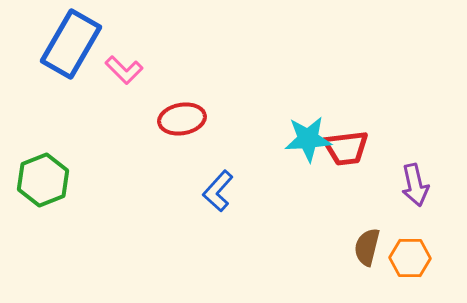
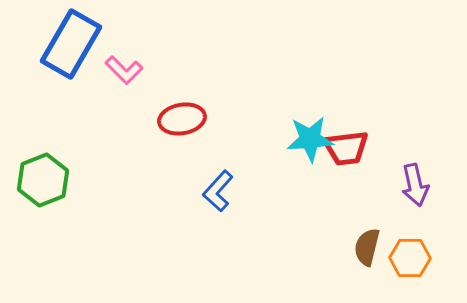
cyan star: moved 2 px right
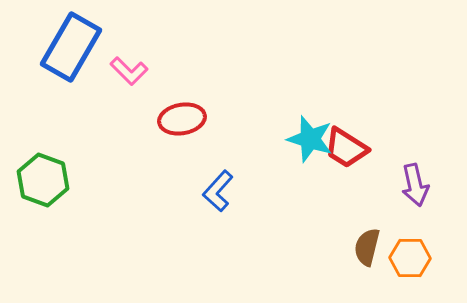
blue rectangle: moved 3 px down
pink L-shape: moved 5 px right, 1 px down
cyan star: rotated 21 degrees clockwise
red trapezoid: rotated 39 degrees clockwise
green hexagon: rotated 18 degrees counterclockwise
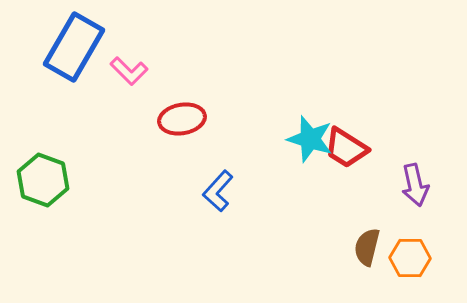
blue rectangle: moved 3 px right
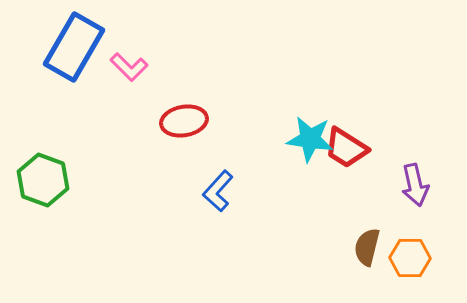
pink L-shape: moved 4 px up
red ellipse: moved 2 px right, 2 px down
cyan star: rotated 9 degrees counterclockwise
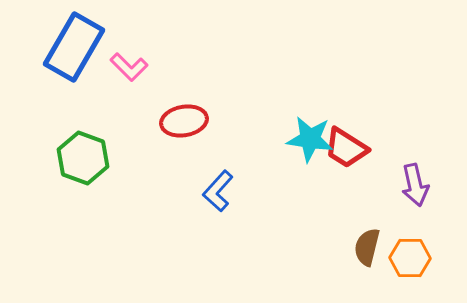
green hexagon: moved 40 px right, 22 px up
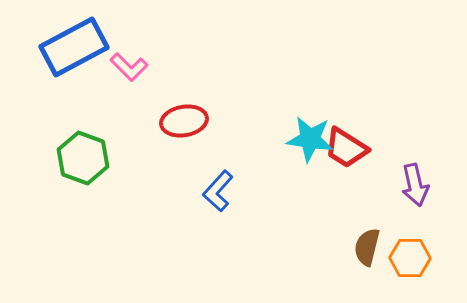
blue rectangle: rotated 32 degrees clockwise
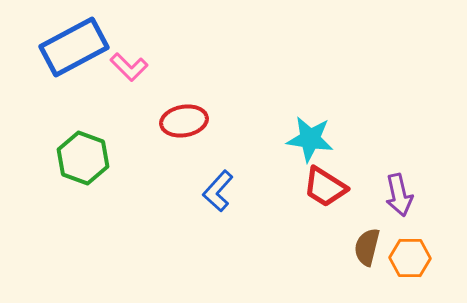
red trapezoid: moved 21 px left, 39 px down
purple arrow: moved 16 px left, 10 px down
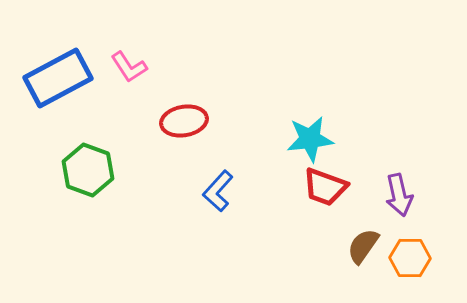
blue rectangle: moved 16 px left, 31 px down
pink L-shape: rotated 12 degrees clockwise
cyan star: rotated 15 degrees counterclockwise
green hexagon: moved 5 px right, 12 px down
red trapezoid: rotated 12 degrees counterclockwise
brown semicircle: moved 4 px left, 1 px up; rotated 21 degrees clockwise
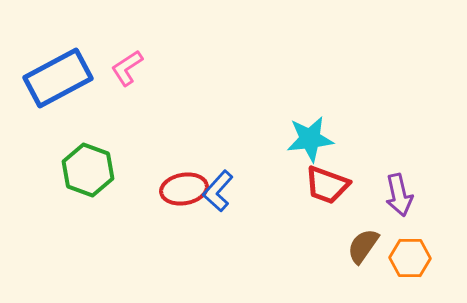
pink L-shape: moved 2 px left, 1 px down; rotated 90 degrees clockwise
red ellipse: moved 68 px down
red trapezoid: moved 2 px right, 2 px up
